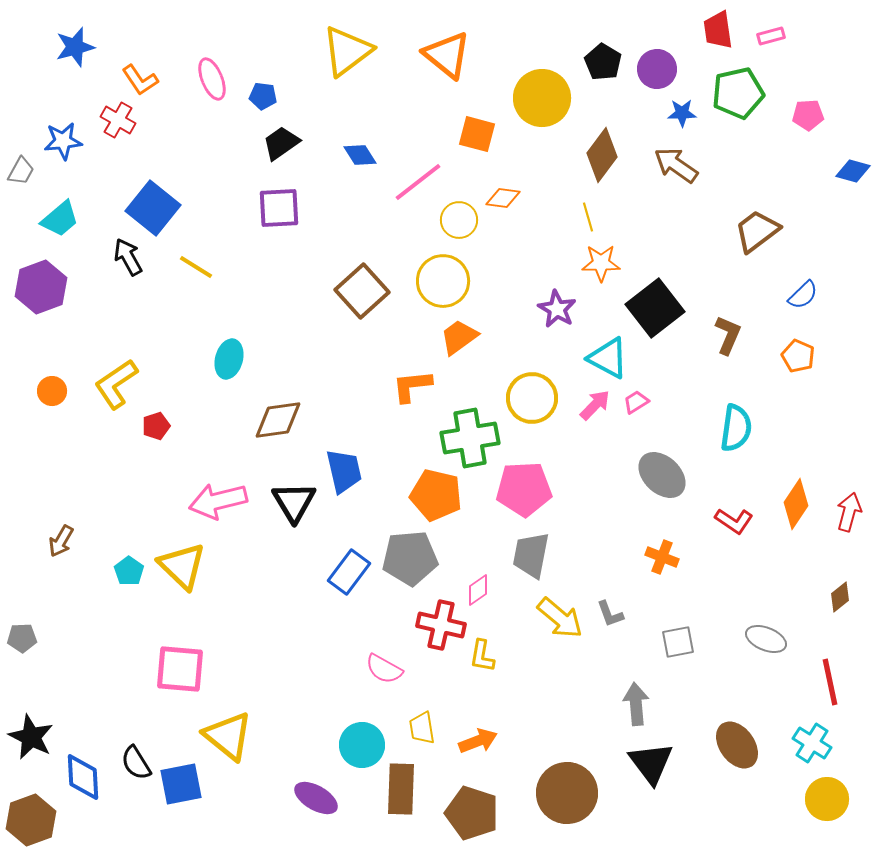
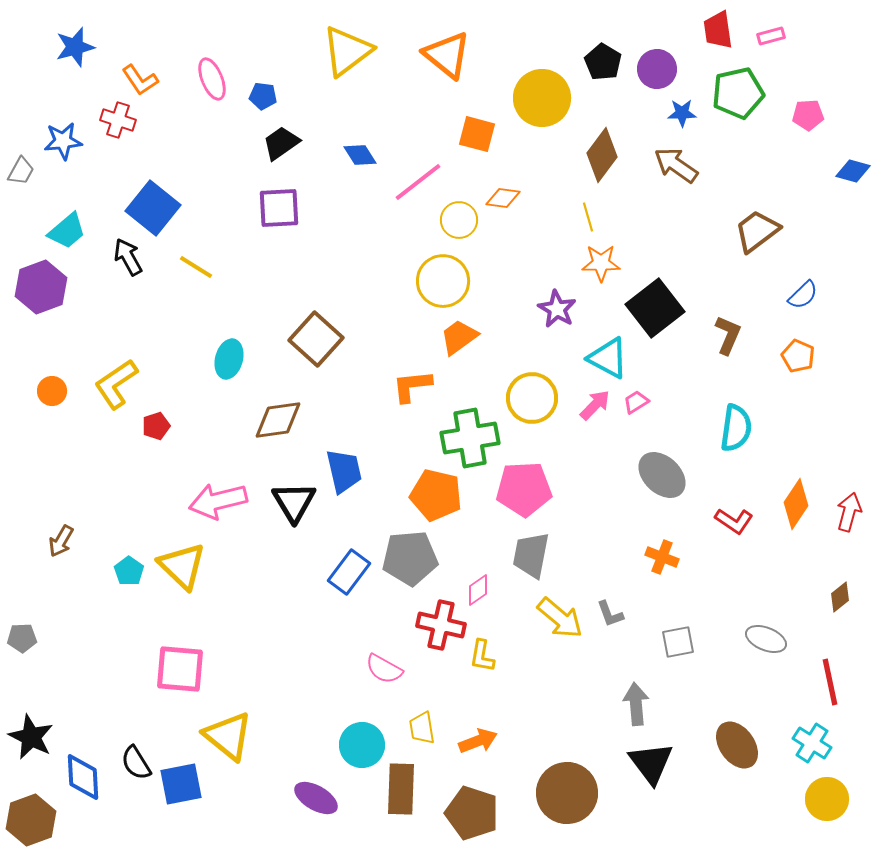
red cross at (118, 120): rotated 12 degrees counterclockwise
cyan trapezoid at (60, 219): moved 7 px right, 12 px down
brown square at (362, 291): moved 46 px left, 48 px down; rotated 6 degrees counterclockwise
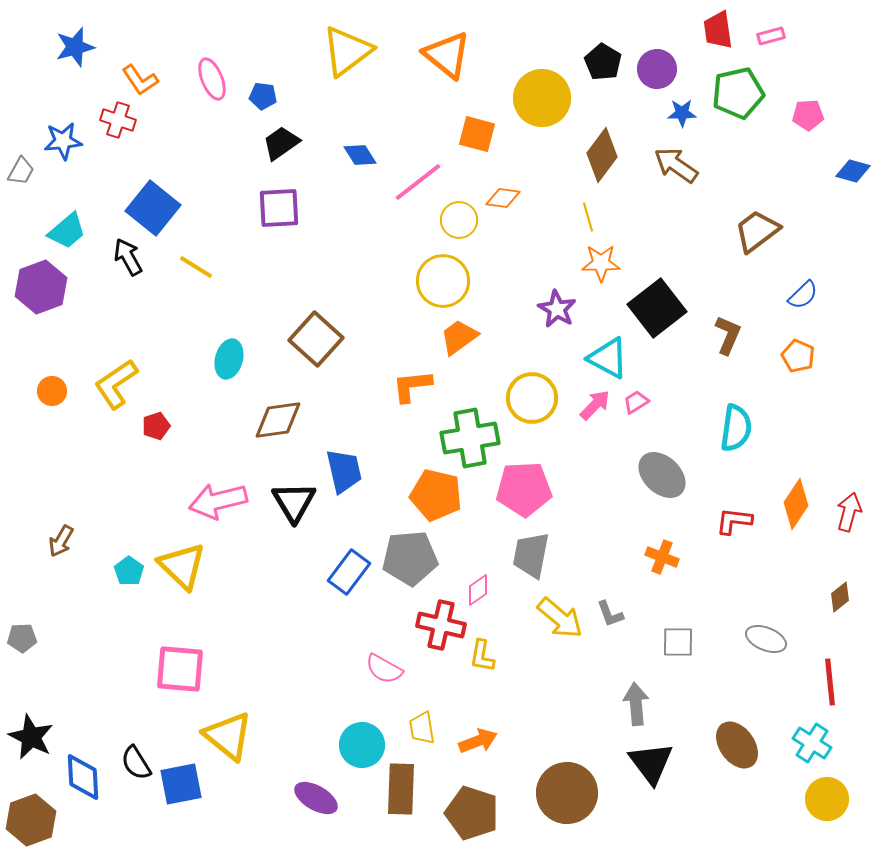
black square at (655, 308): moved 2 px right
red L-shape at (734, 521): rotated 153 degrees clockwise
gray square at (678, 642): rotated 12 degrees clockwise
red line at (830, 682): rotated 6 degrees clockwise
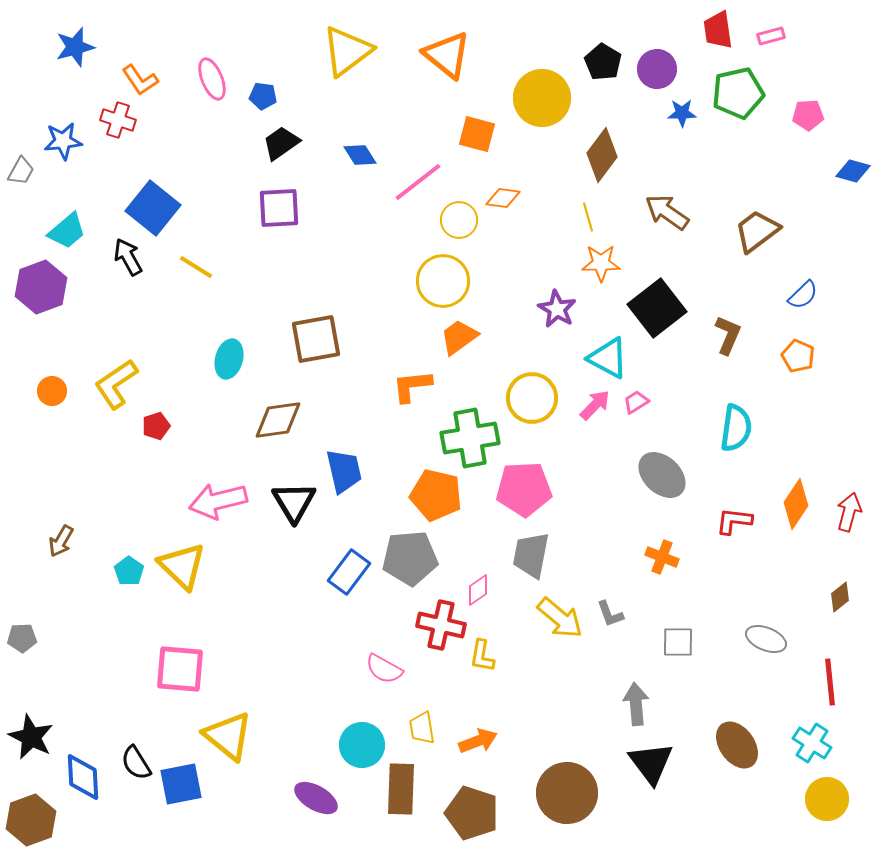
brown arrow at (676, 165): moved 9 px left, 47 px down
brown square at (316, 339): rotated 38 degrees clockwise
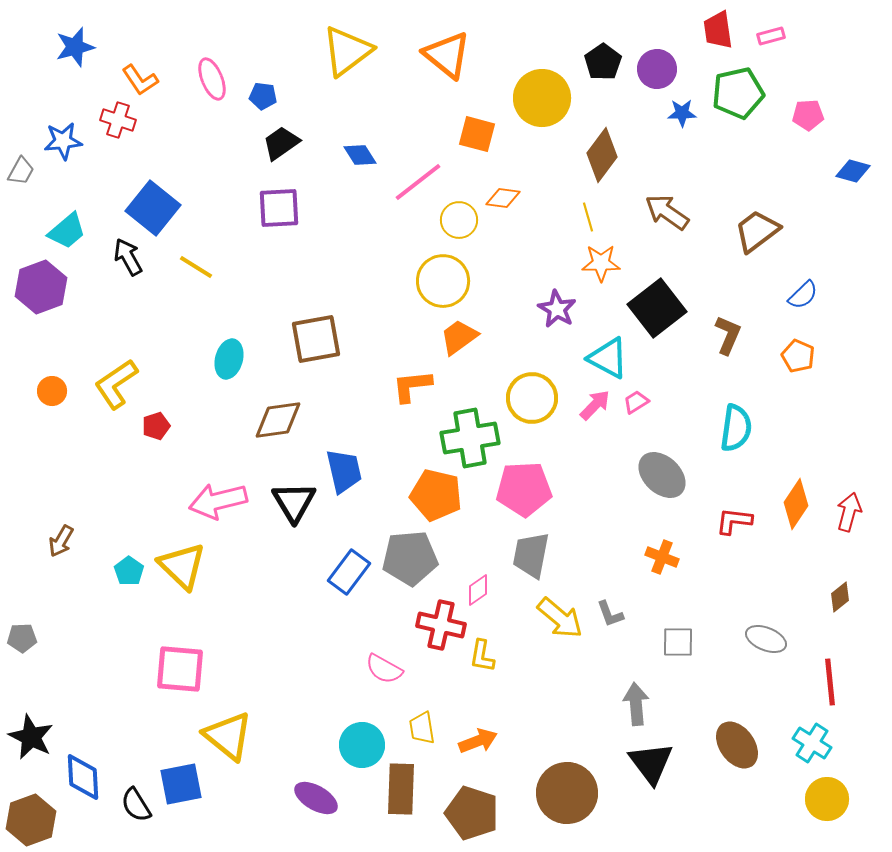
black pentagon at (603, 62): rotated 6 degrees clockwise
black semicircle at (136, 763): moved 42 px down
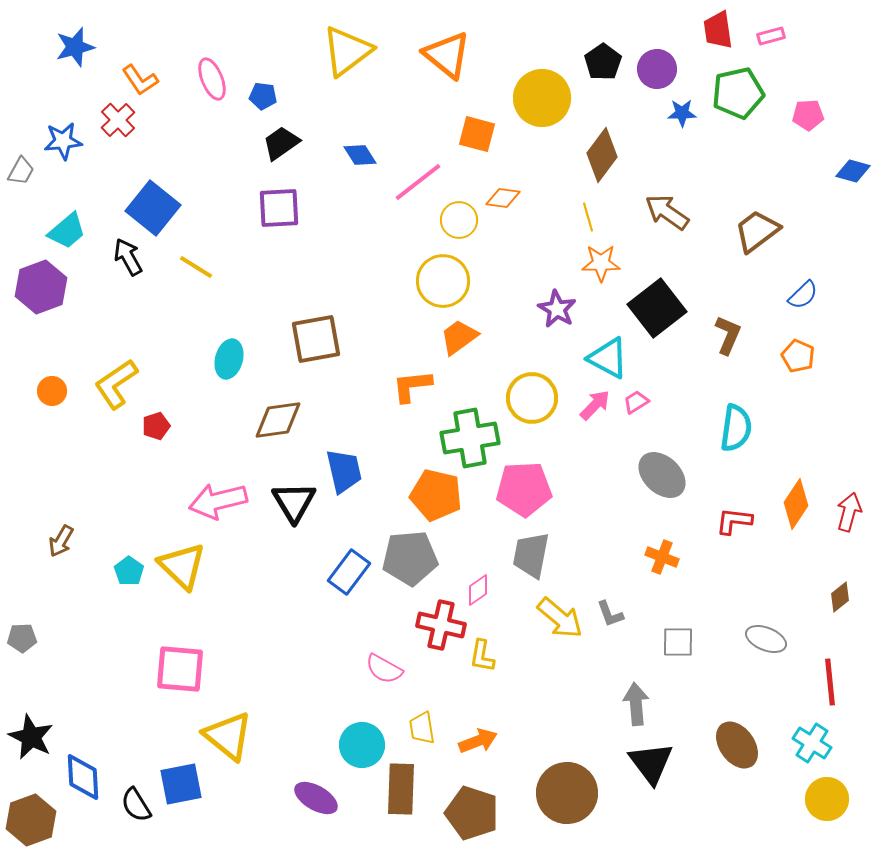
red cross at (118, 120): rotated 28 degrees clockwise
